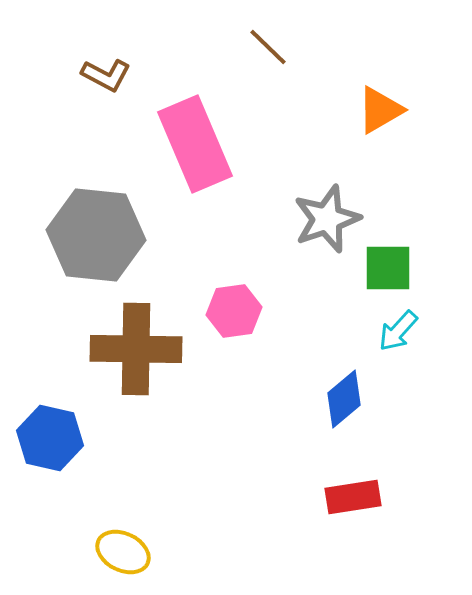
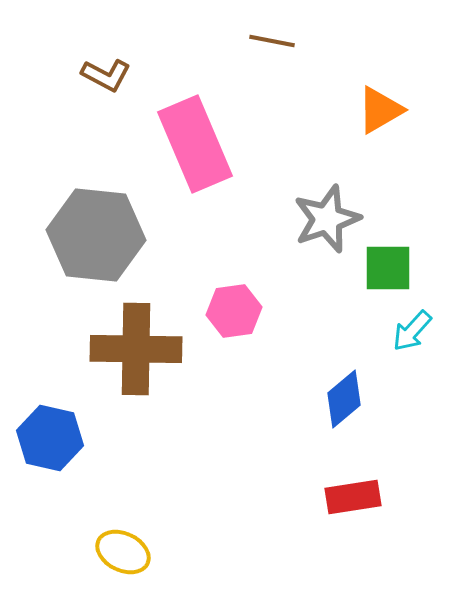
brown line: moved 4 px right, 6 px up; rotated 33 degrees counterclockwise
cyan arrow: moved 14 px right
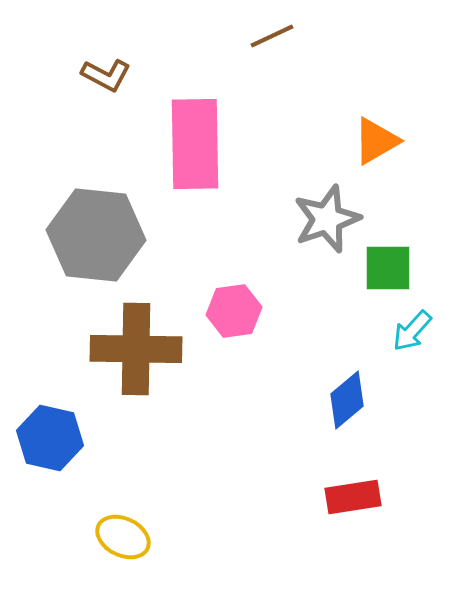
brown line: moved 5 px up; rotated 36 degrees counterclockwise
orange triangle: moved 4 px left, 31 px down
pink rectangle: rotated 22 degrees clockwise
blue diamond: moved 3 px right, 1 px down
yellow ellipse: moved 15 px up
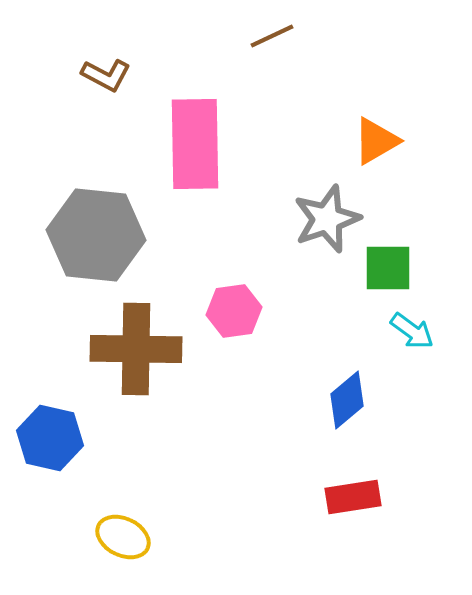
cyan arrow: rotated 96 degrees counterclockwise
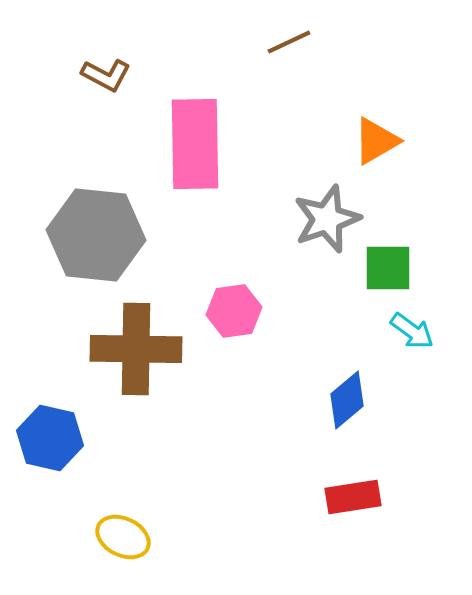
brown line: moved 17 px right, 6 px down
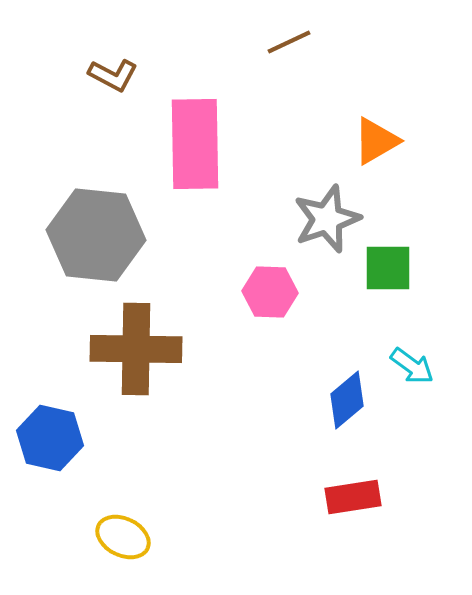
brown L-shape: moved 7 px right
pink hexagon: moved 36 px right, 19 px up; rotated 10 degrees clockwise
cyan arrow: moved 35 px down
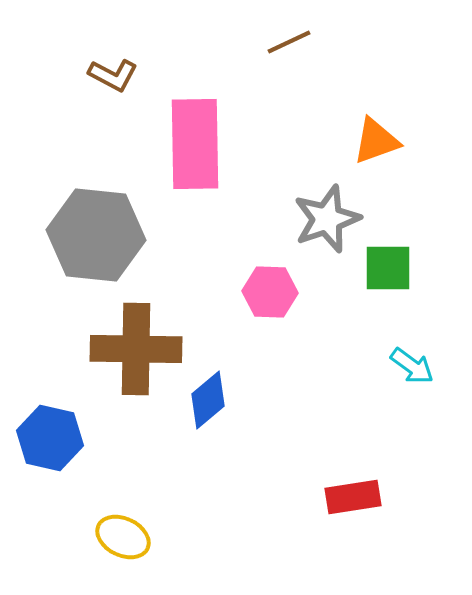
orange triangle: rotated 10 degrees clockwise
blue diamond: moved 139 px left
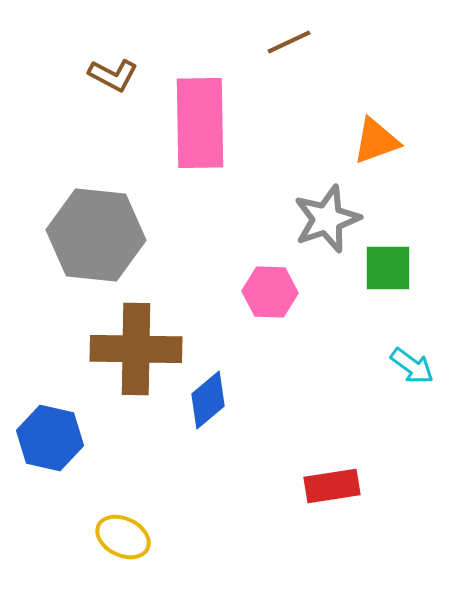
pink rectangle: moved 5 px right, 21 px up
red rectangle: moved 21 px left, 11 px up
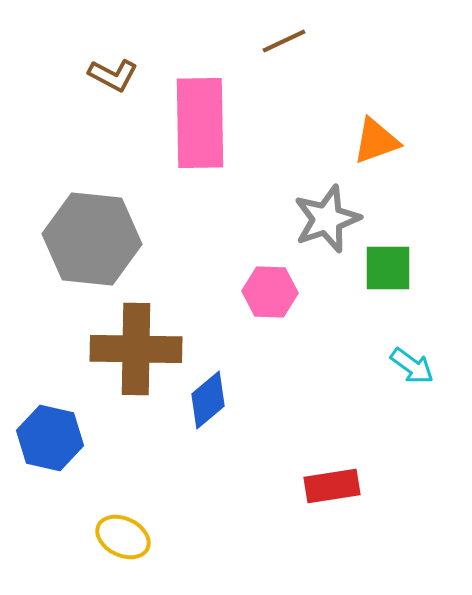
brown line: moved 5 px left, 1 px up
gray hexagon: moved 4 px left, 4 px down
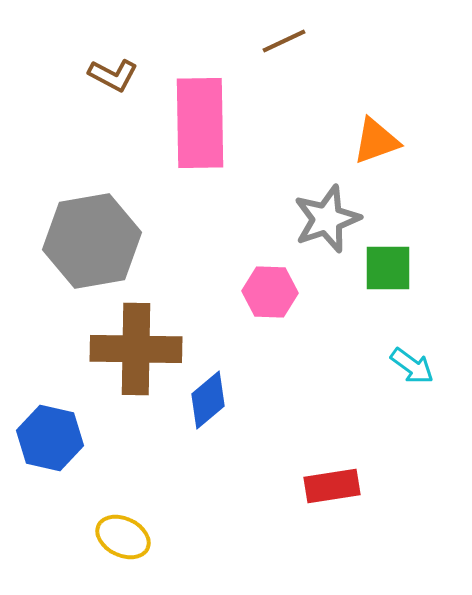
gray hexagon: moved 2 px down; rotated 16 degrees counterclockwise
